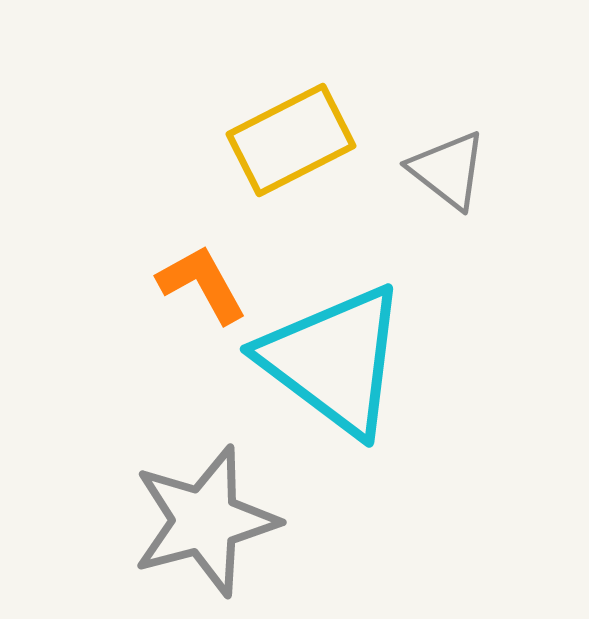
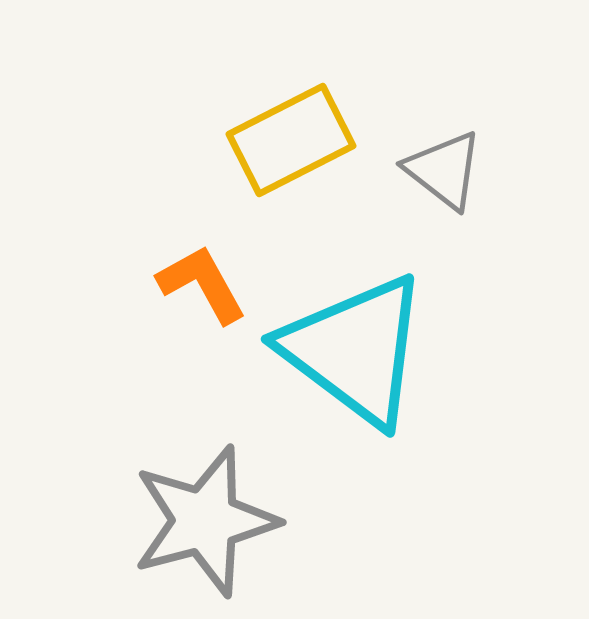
gray triangle: moved 4 px left
cyan triangle: moved 21 px right, 10 px up
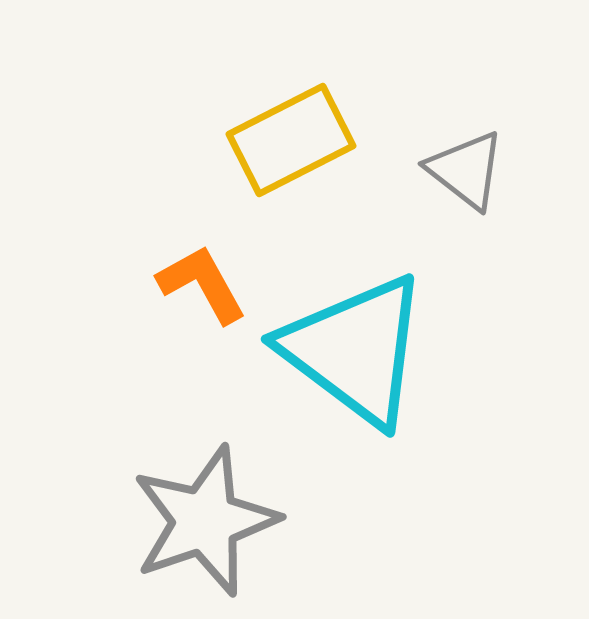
gray triangle: moved 22 px right
gray star: rotated 4 degrees counterclockwise
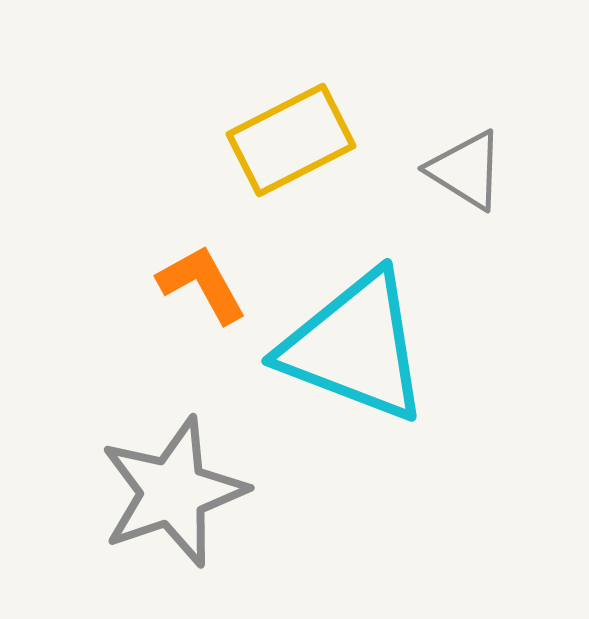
gray triangle: rotated 6 degrees counterclockwise
cyan triangle: moved 3 px up; rotated 16 degrees counterclockwise
gray star: moved 32 px left, 29 px up
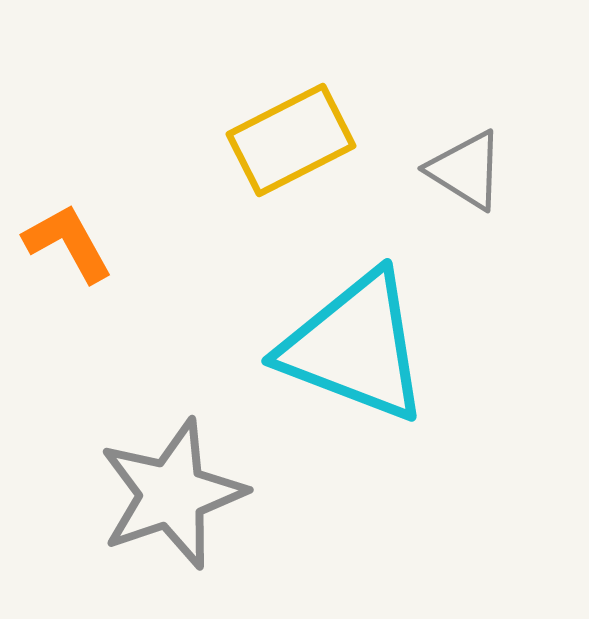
orange L-shape: moved 134 px left, 41 px up
gray star: moved 1 px left, 2 px down
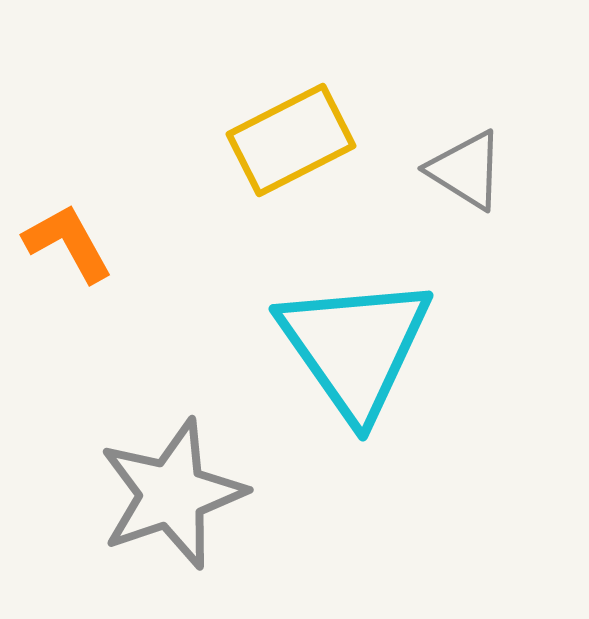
cyan triangle: rotated 34 degrees clockwise
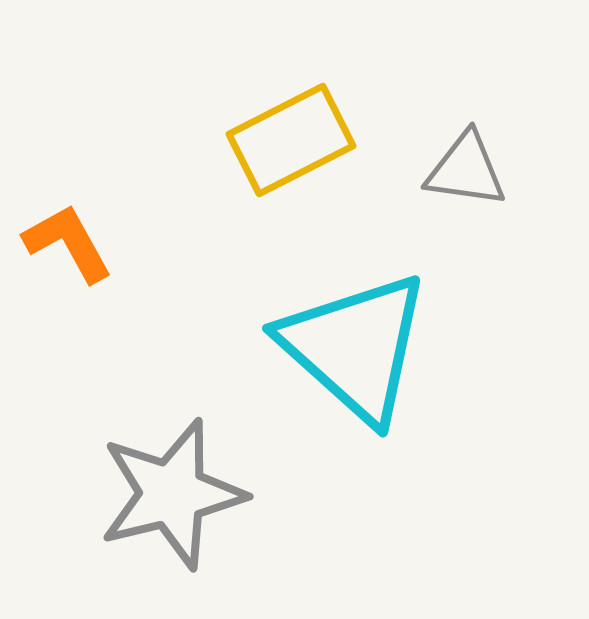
gray triangle: rotated 24 degrees counterclockwise
cyan triangle: rotated 13 degrees counterclockwise
gray star: rotated 5 degrees clockwise
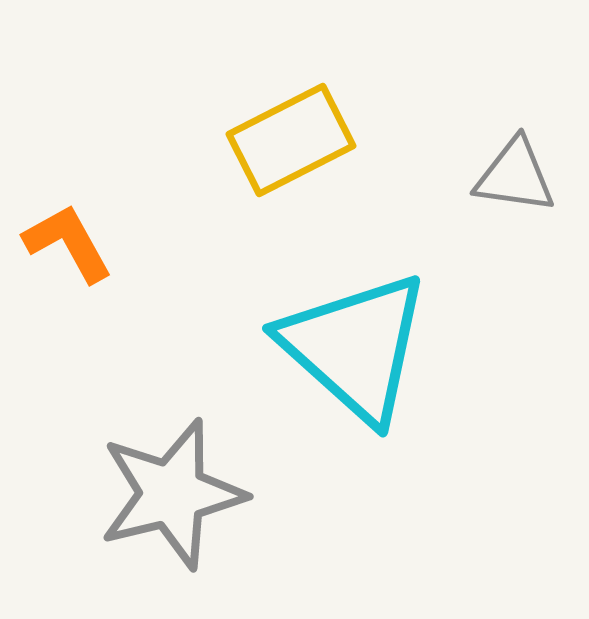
gray triangle: moved 49 px right, 6 px down
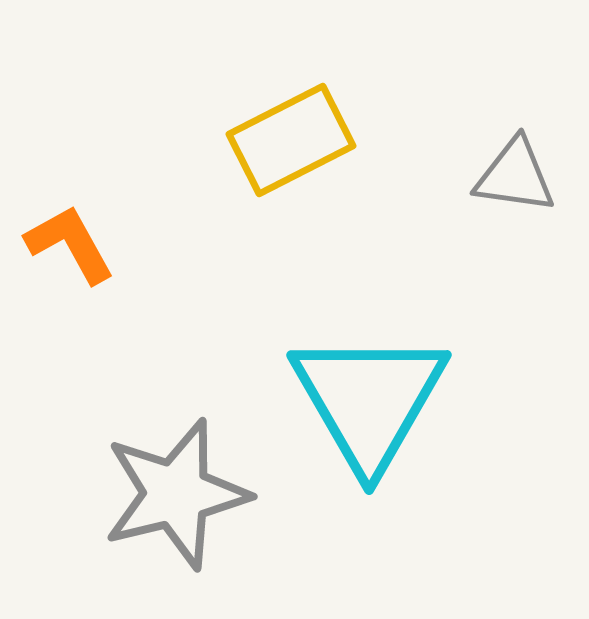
orange L-shape: moved 2 px right, 1 px down
cyan triangle: moved 14 px right, 53 px down; rotated 18 degrees clockwise
gray star: moved 4 px right
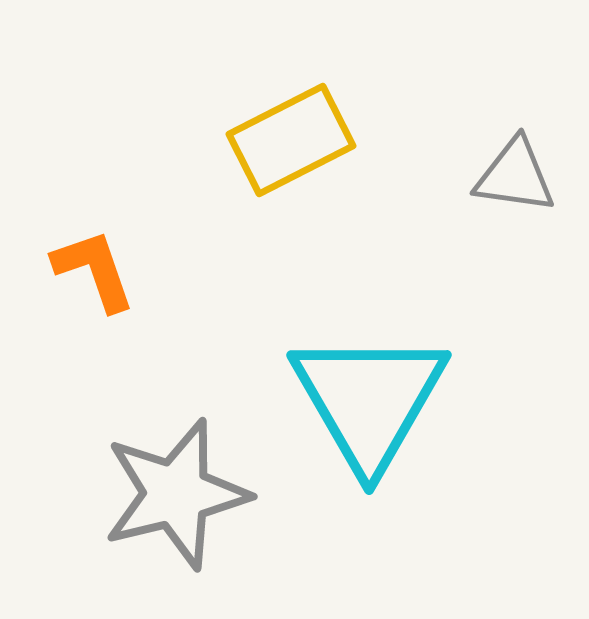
orange L-shape: moved 24 px right, 26 px down; rotated 10 degrees clockwise
